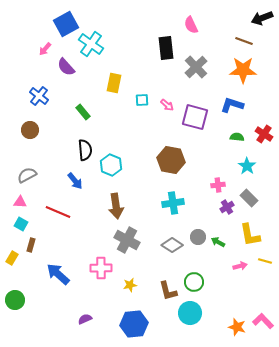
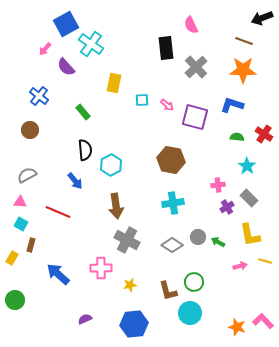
cyan hexagon at (111, 165): rotated 10 degrees clockwise
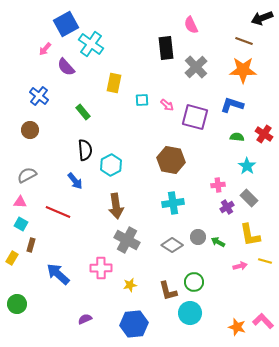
green circle at (15, 300): moved 2 px right, 4 px down
